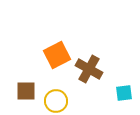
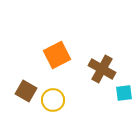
brown cross: moved 13 px right
brown square: rotated 30 degrees clockwise
yellow circle: moved 3 px left, 1 px up
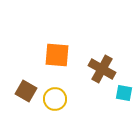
orange square: rotated 32 degrees clockwise
cyan square: rotated 18 degrees clockwise
yellow circle: moved 2 px right, 1 px up
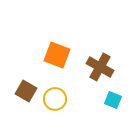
orange square: rotated 16 degrees clockwise
brown cross: moved 2 px left, 2 px up
cyan square: moved 11 px left, 7 px down; rotated 12 degrees clockwise
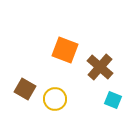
orange square: moved 8 px right, 5 px up
brown cross: rotated 12 degrees clockwise
brown square: moved 1 px left, 2 px up
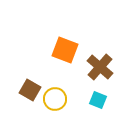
brown square: moved 5 px right, 1 px down
cyan square: moved 15 px left
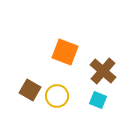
orange square: moved 2 px down
brown cross: moved 3 px right, 4 px down
yellow circle: moved 2 px right, 3 px up
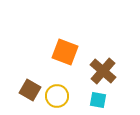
cyan square: rotated 12 degrees counterclockwise
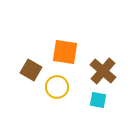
orange square: rotated 12 degrees counterclockwise
brown square: moved 1 px right, 20 px up
yellow circle: moved 9 px up
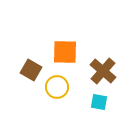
orange square: rotated 8 degrees counterclockwise
cyan square: moved 1 px right, 2 px down
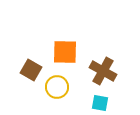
brown cross: rotated 12 degrees counterclockwise
cyan square: moved 1 px right, 1 px down
